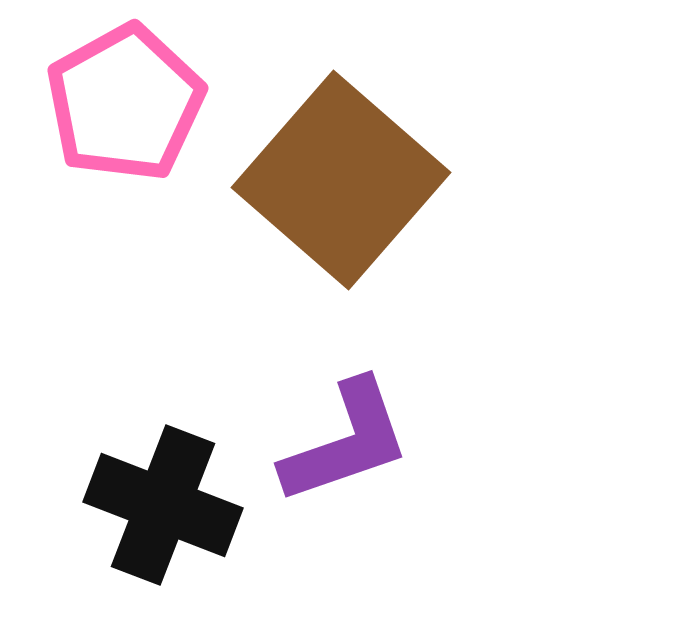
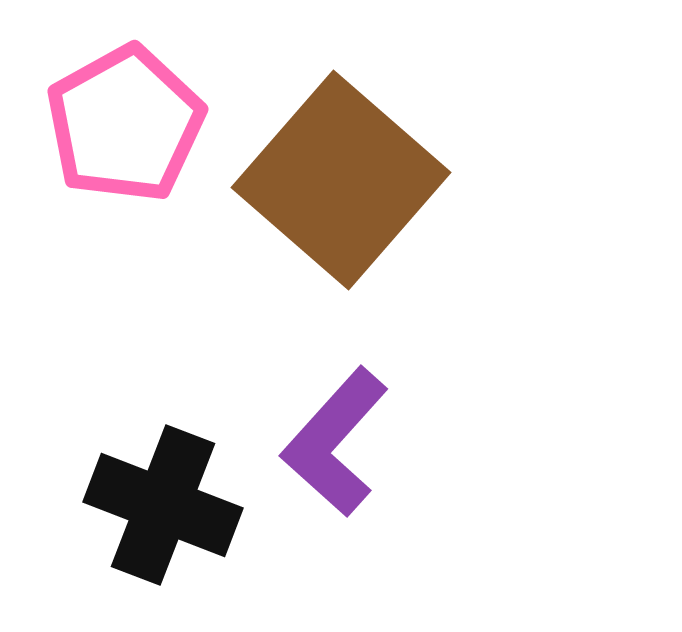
pink pentagon: moved 21 px down
purple L-shape: moved 11 px left; rotated 151 degrees clockwise
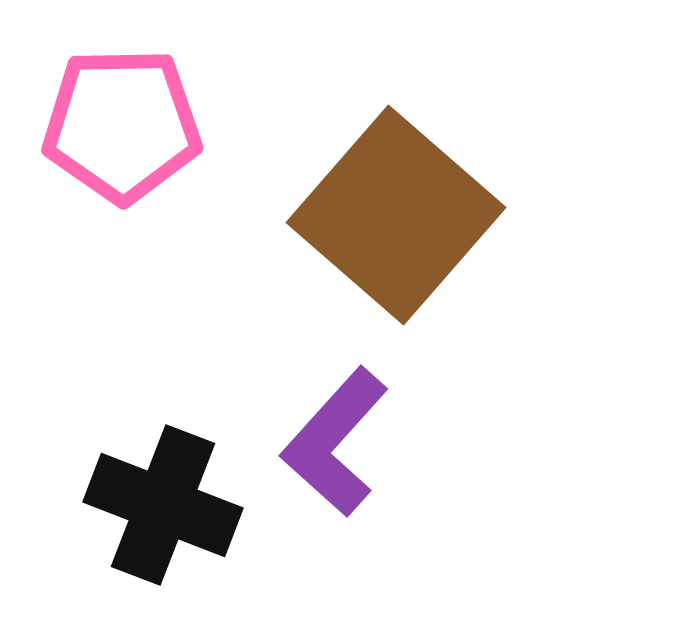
pink pentagon: moved 3 px left, 1 px down; rotated 28 degrees clockwise
brown square: moved 55 px right, 35 px down
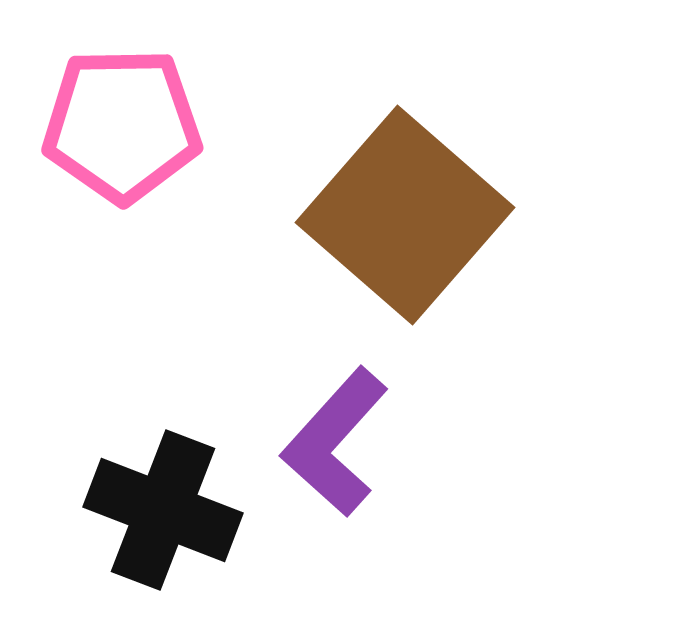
brown square: moved 9 px right
black cross: moved 5 px down
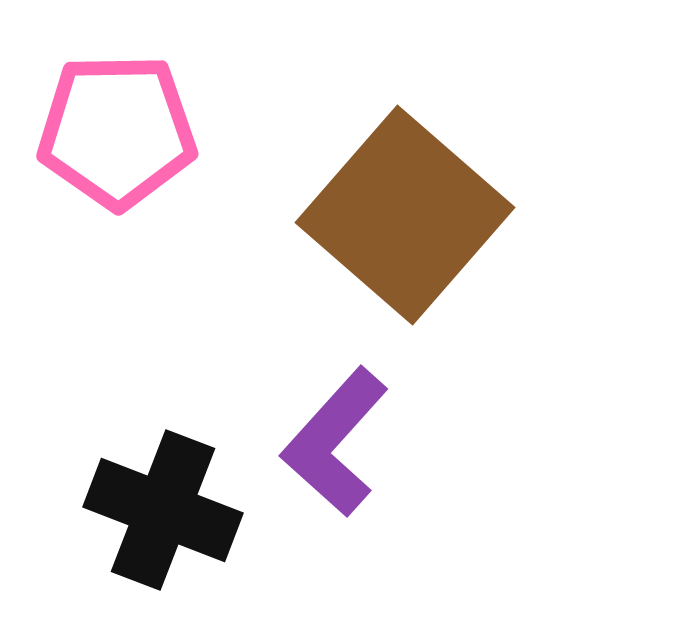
pink pentagon: moved 5 px left, 6 px down
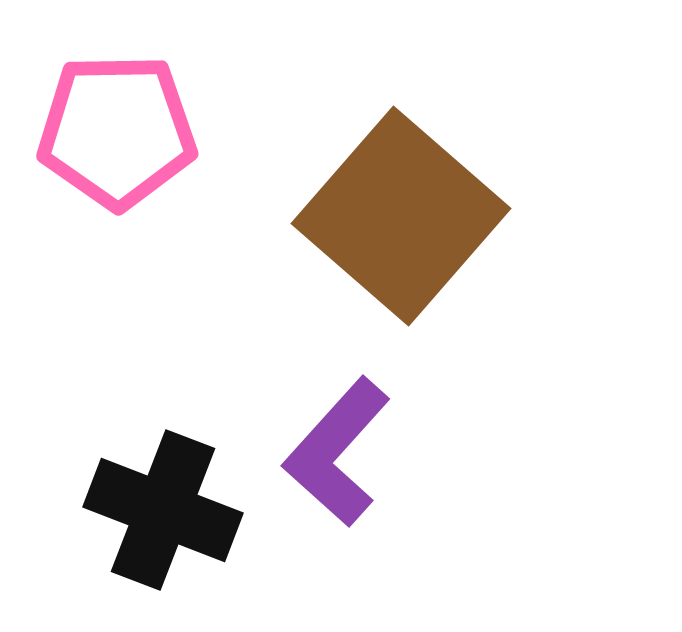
brown square: moved 4 px left, 1 px down
purple L-shape: moved 2 px right, 10 px down
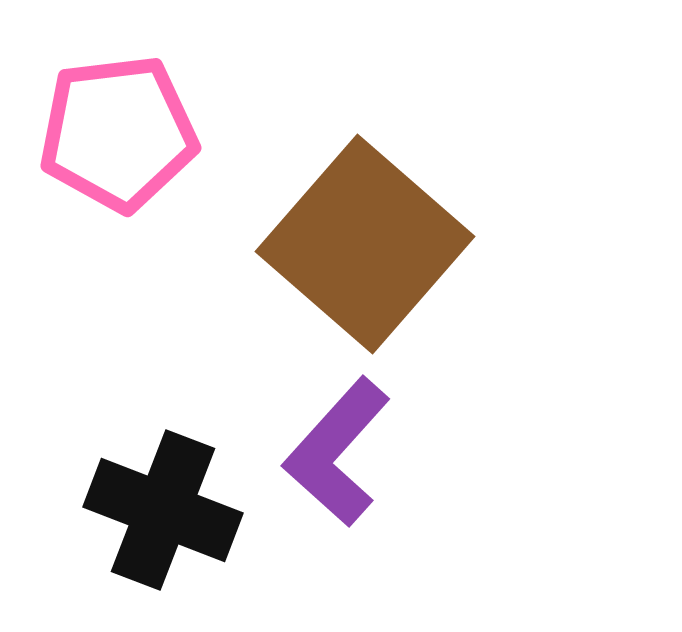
pink pentagon: moved 1 px right, 2 px down; rotated 6 degrees counterclockwise
brown square: moved 36 px left, 28 px down
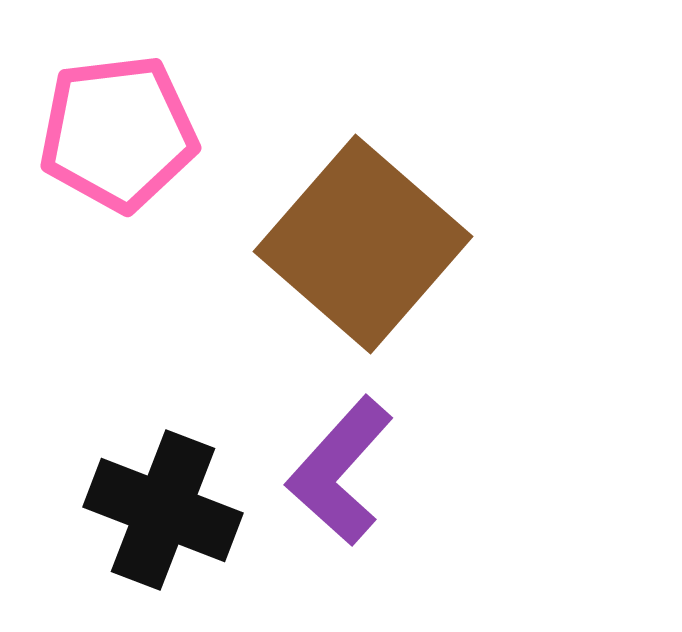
brown square: moved 2 px left
purple L-shape: moved 3 px right, 19 px down
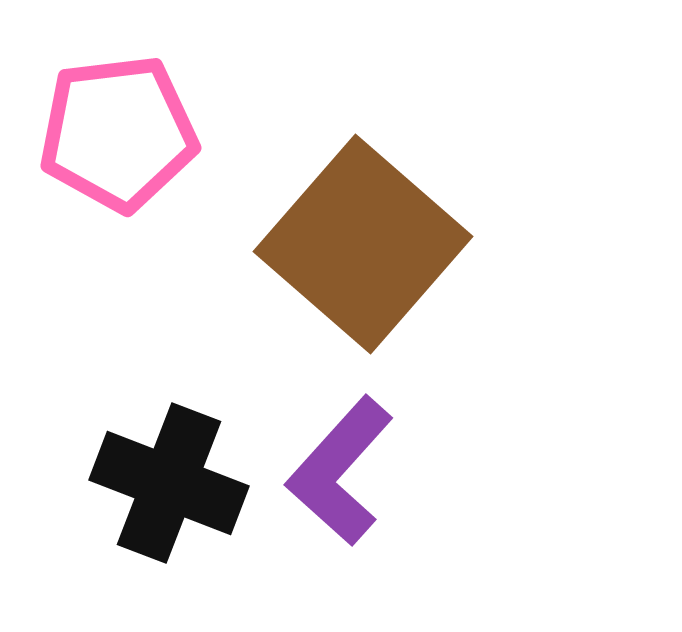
black cross: moved 6 px right, 27 px up
